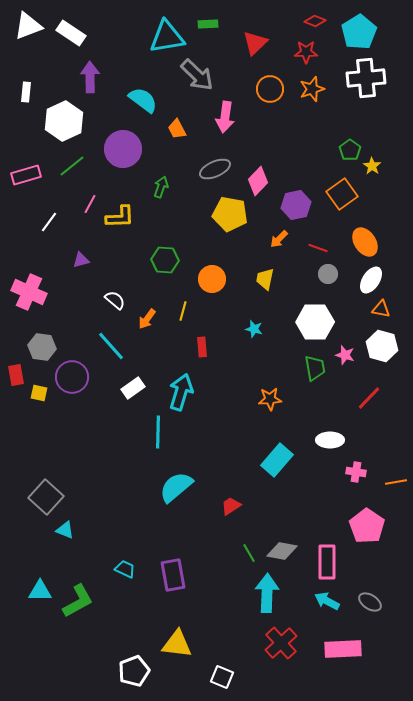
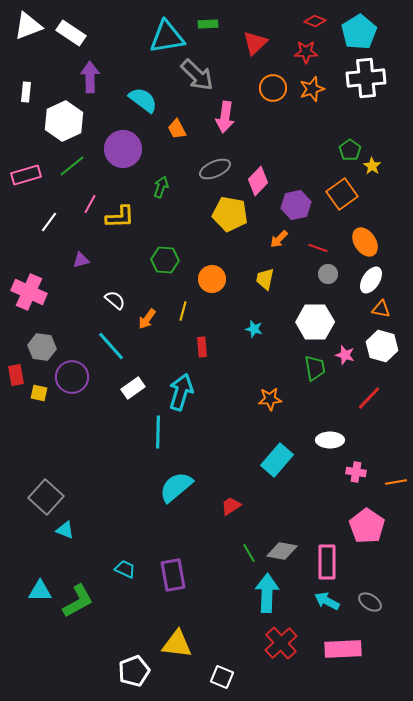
orange circle at (270, 89): moved 3 px right, 1 px up
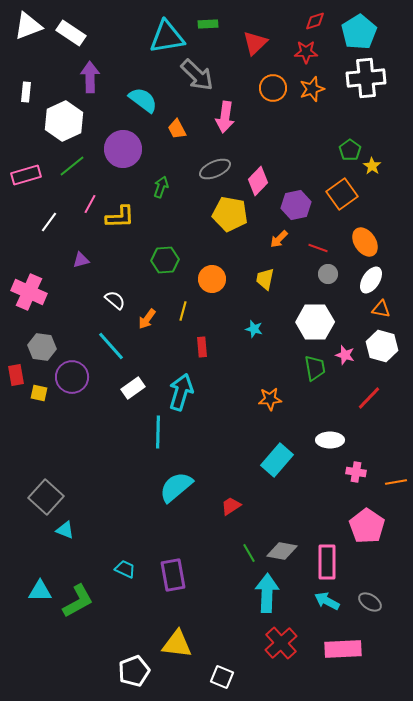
red diamond at (315, 21): rotated 40 degrees counterclockwise
green hexagon at (165, 260): rotated 8 degrees counterclockwise
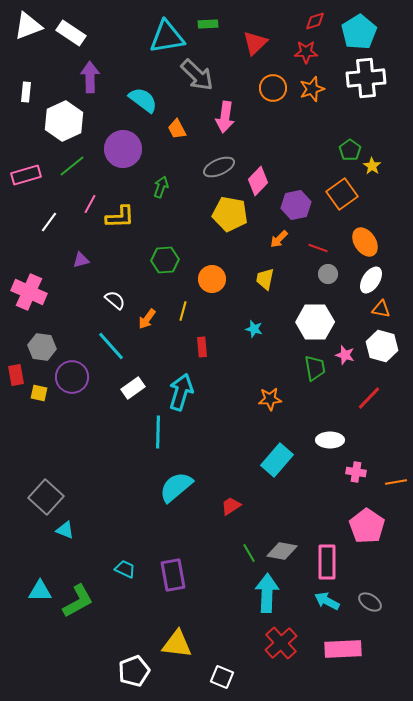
gray ellipse at (215, 169): moved 4 px right, 2 px up
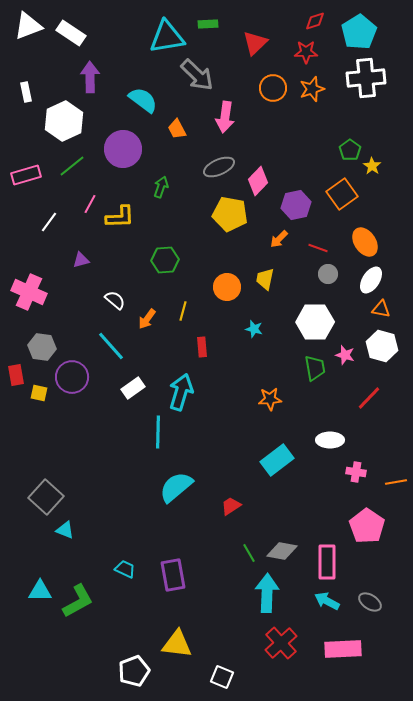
white rectangle at (26, 92): rotated 18 degrees counterclockwise
orange circle at (212, 279): moved 15 px right, 8 px down
cyan rectangle at (277, 460): rotated 12 degrees clockwise
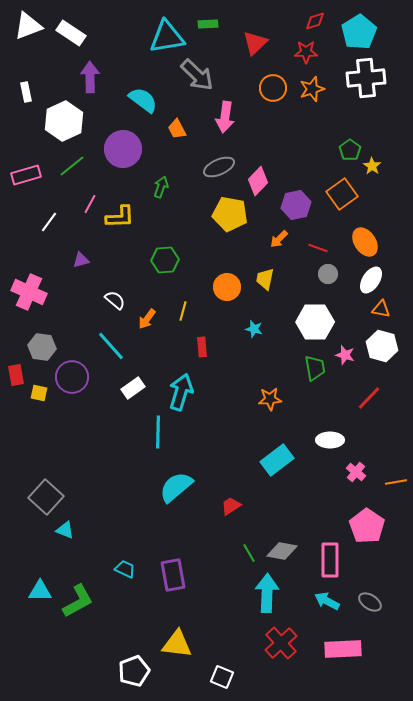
pink cross at (356, 472): rotated 30 degrees clockwise
pink rectangle at (327, 562): moved 3 px right, 2 px up
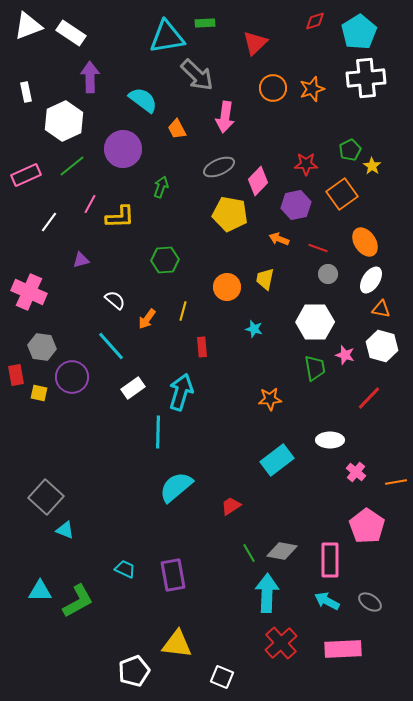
green rectangle at (208, 24): moved 3 px left, 1 px up
red star at (306, 52): moved 112 px down
green pentagon at (350, 150): rotated 10 degrees clockwise
pink rectangle at (26, 175): rotated 8 degrees counterclockwise
orange arrow at (279, 239): rotated 66 degrees clockwise
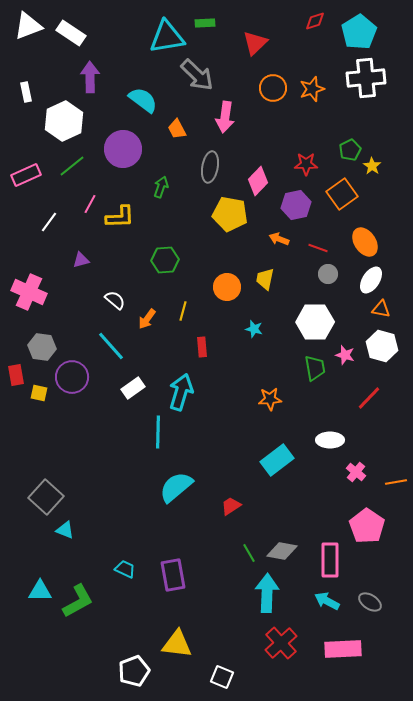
gray ellipse at (219, 167): moved 9 px left; rotated 56 degrees counterclockwise
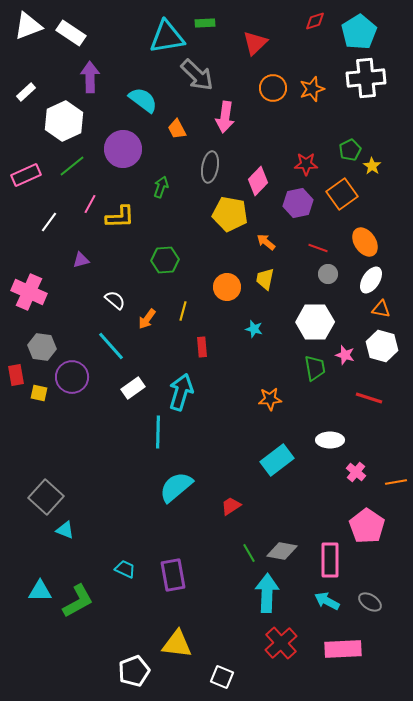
white rectangle at (26, 92): rotated 60 degrees clockwise
purple hexagon at (296, 205): moved 2 px right, 2 px up
orange arrow at (279, 239): moved 13 px left, 3 px down; rotated 18 degrees clockwise
red line at (369, 398): rotated 64 degrees clockwise
